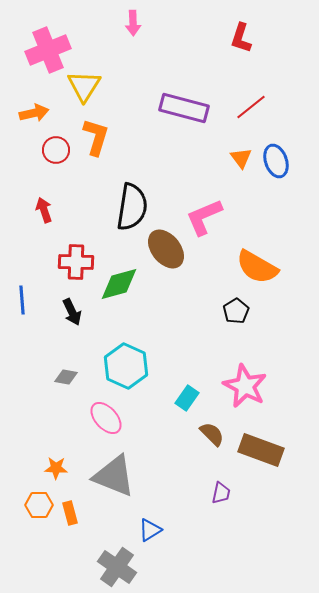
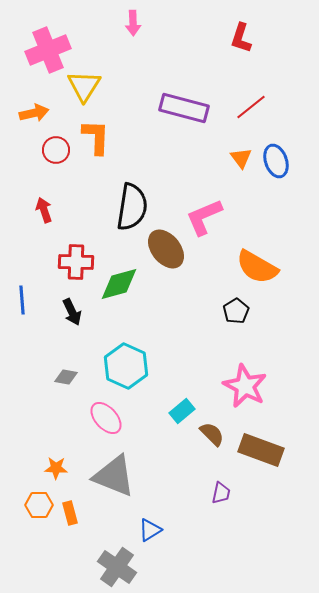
orange L-shape: rotated 15 degrees counterclockwise
cyan rectangle: moved 5 px left, 13 px down; rotated 15 degrees clockwise
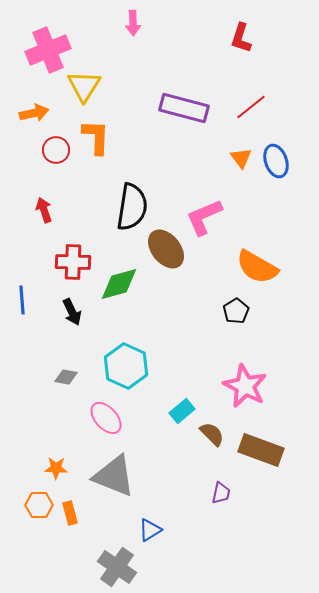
red cross: moved 3 px left
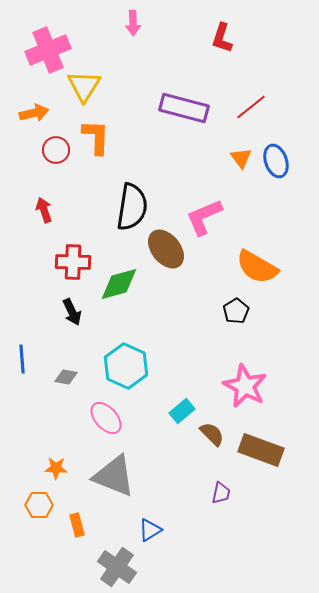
red L-shape: moved 19 px left
blue line: moved 59 px down
orange rectangle: moved 7 px right, 12 px down
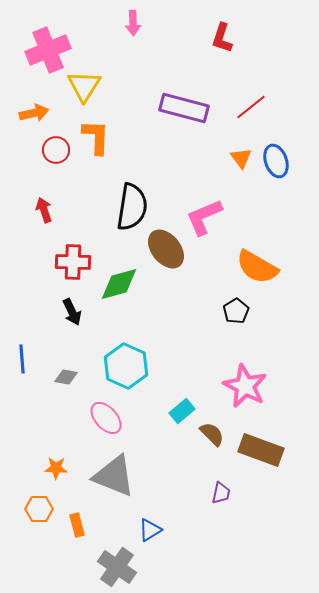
orange hexagon: moved 4 px down
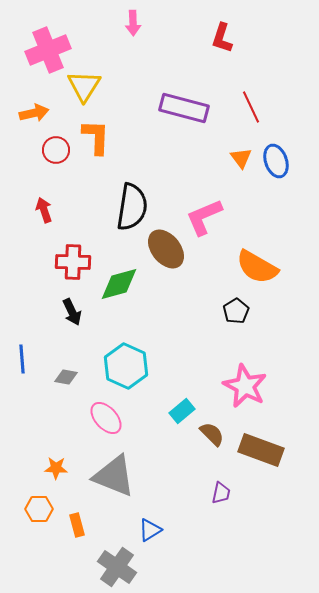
red line: rotated 76 degrees counterclockwise
